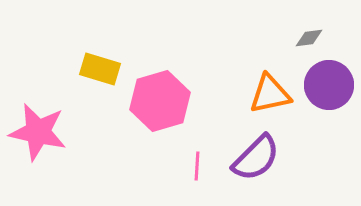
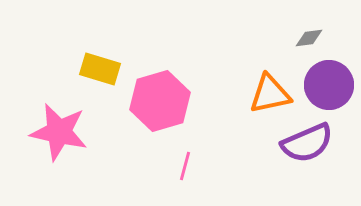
pink star: moved 21 px right
purple semicircle: moved 51 px right, 15 px up; rotated 22 degrees clockwise
pink line: moved 12 px left; rotated 12 degrees clockwise
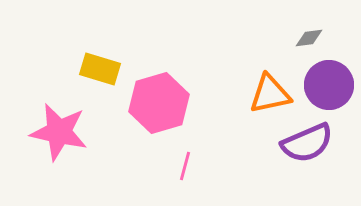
pink hexagon: moved 1 px left, 2 px down
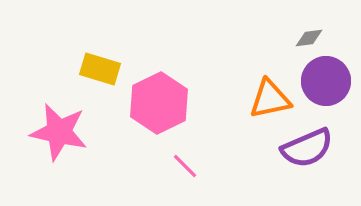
purple circle: moved 3 px left, 4 px up
orange triangle: moved 5 px down
pink hexagon: rotated 10 degrees counterclockwise
purple semicircle: moved 5 px down
pink line: rotated 60 degrees counterclockwise
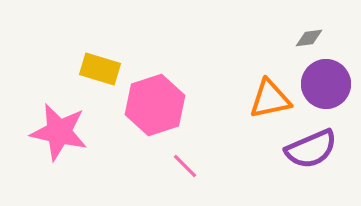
purple circle: moved 3 px down
pink hexagon: moved 4 px left, 2 px down; rotated 8 degrees clockwise
purple semicircle: moved 4 px right, 1 px down
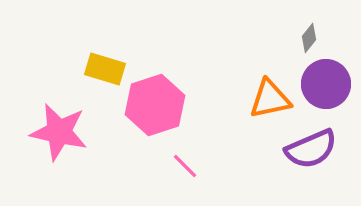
gray diamond: rotated 44 degrees counterclockwise
yellow rectangle: moved 5 px right
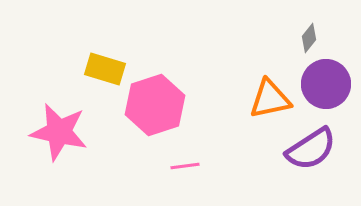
purple semicircle: rotated 10 degrees counterclockwise
pink line: rotated 52 degrees counterclockwise
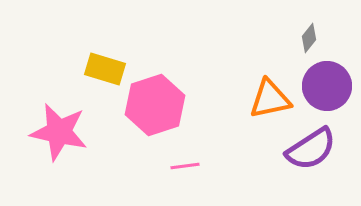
purple circle: moved 1 px right, 2 px down
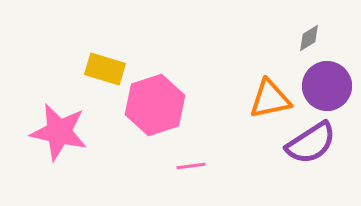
gray diamond: rotated 20 degrees clockwise
purple semicircle: moved 6 px up
pink line: moved 6 px right
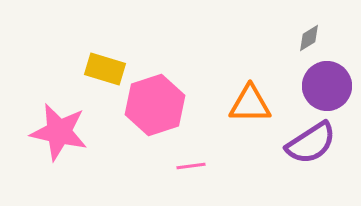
orange triangle: moved 20 px left, 5 px down; rotated 12 degrees clockwise
